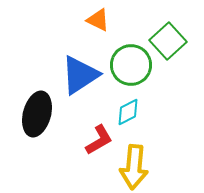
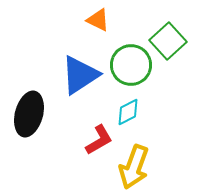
black ellipse: moved 8 px left
yellow arrow: rotated 15 degrees clockwise
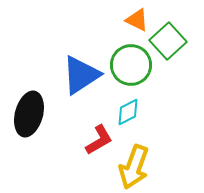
orange triangle: moved 39 px right
blue triangle: moved 1 px right
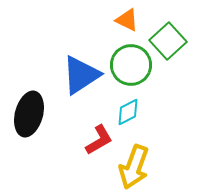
orange triangle: moved 10 px left
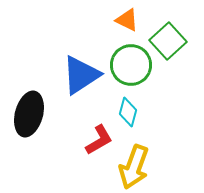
cyan diamond: rotated 48 degrees counterclockwise
